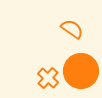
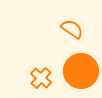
orange cross: moved 7 px left
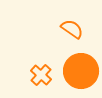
orange cross: moved 3 px up
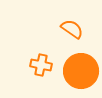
orange cross: moved 10 px up; rotated 30 degrees counterclockwise
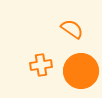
orange cross: rotated 20 degrees counterclockwise
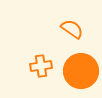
orange cross: moved 1 px down
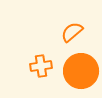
orange semicircle: moved 3 px down; rotated 75 degrees counterclockwise
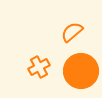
orange cross: moved 2 px left, 1 px down; rotated 20 degrees counterclockwise
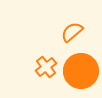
orange cross: moved 7 px right; rotated 10 degrees counterclockwise
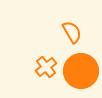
orange semicircle: rotated 100 degrees clockwise
